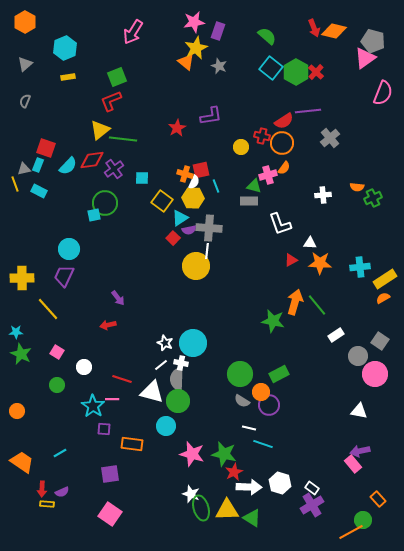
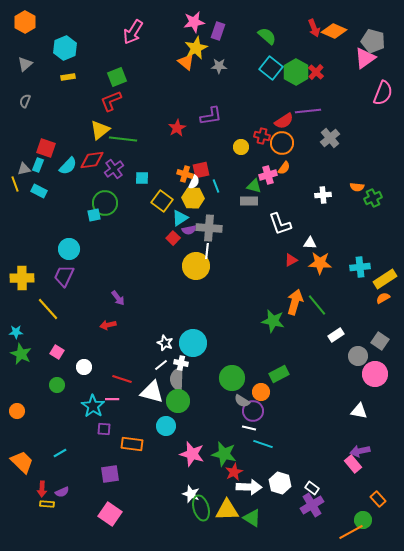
orange diamond at (334, 31): rotated 10 degrees clockwise
gray star at (219, 66): rotated 21 degrees counterclockwise
green circle at (240, 374): moved 8 px left, 4 px down
purple circle at (269, 405): moved 16 px left, 6 px down
orange trapezoid at (22, 462): rotated 10 degrees clockwise
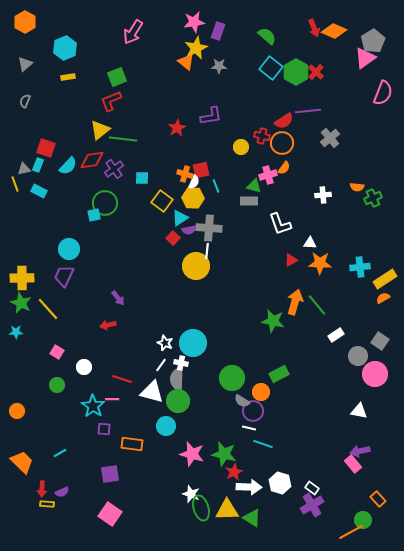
gray pentagon at (373, 41): rotated 25 degrees clockwise
green star at (21, 354): moved 51 px up
white line at (161, 365): rotated 16 degrees counterclockwise
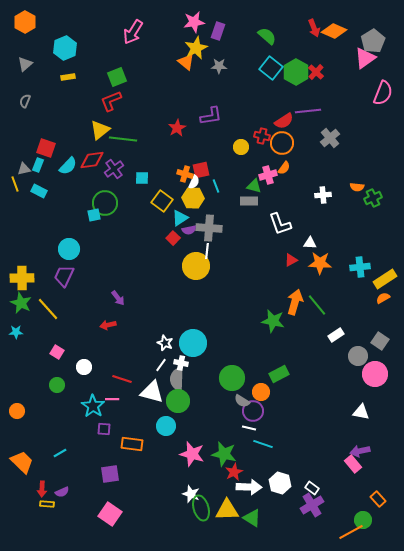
white triangle at (359, 411): moved 2 px right, 1 px down
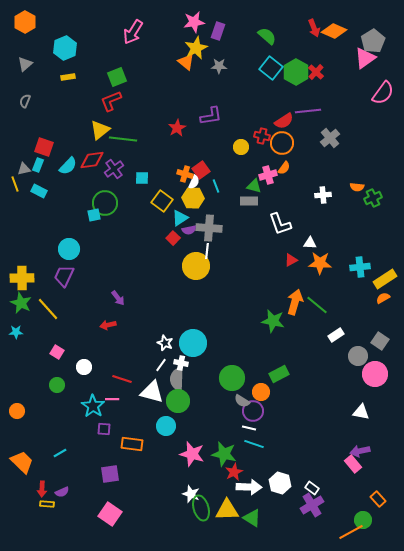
pink semicircle at (383, 93): rotated 15 degrees clockwise
red square at (46, 148): moved 2 px left, 1 px up
red square at (201, 170): rotated 24 degrees counterclockwise
green line at (317, 305): rotated 10 degrees counterclockwise
cyan line at (263, 444): moved 9 px left
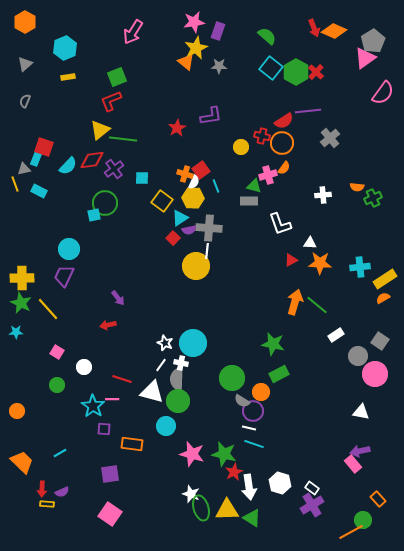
cyan rectangle at (38, 165): moved 2 px left, 6 px up
green star at (273, 321): moved 23 px down
white arrow at (249, 487): rotated 80 degrees clockwise
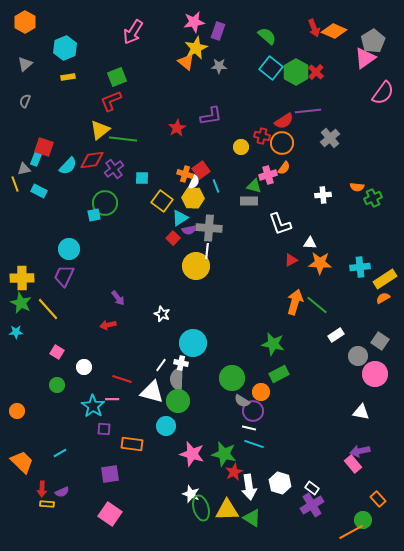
white star at (165, 343): moved 3 px left, 29 px up
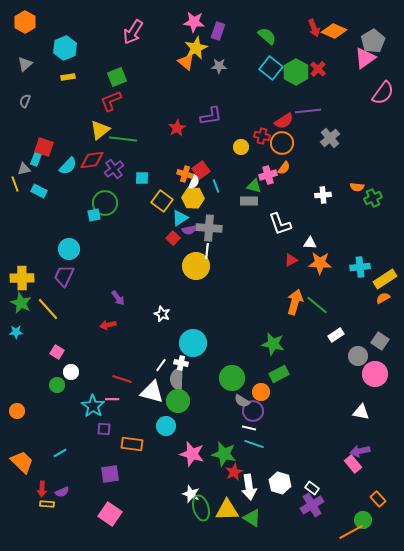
pink star at (194, 22): rotated 15 degrees clockwise
red cross at (316, 72): moved 2 px right, 3 px up
white circle at (84, 367): moved 13 px left, 5 px down
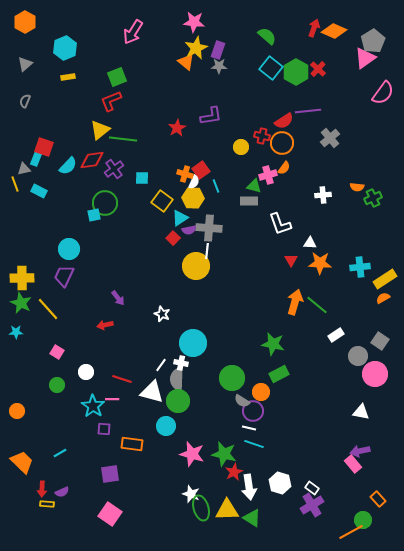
red arrow at (314, 28): rotated 138 degrees counterclockwise
purple rectangle at (218, 31): moved 19 px down
red triangle at (291, 260): rotated 32 degrees counterclockwise
red arrow at (108, 325): moved 3 px left
white circle at (71, 372): moved 15 px right
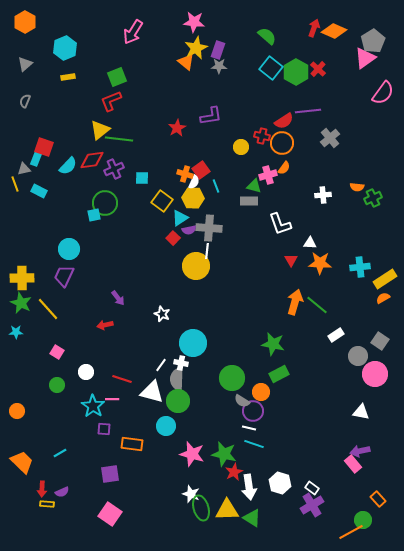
green line at (123, 139): moved 4 px left
purple cross at (114, 169): rotated 12 degrees clockwise
